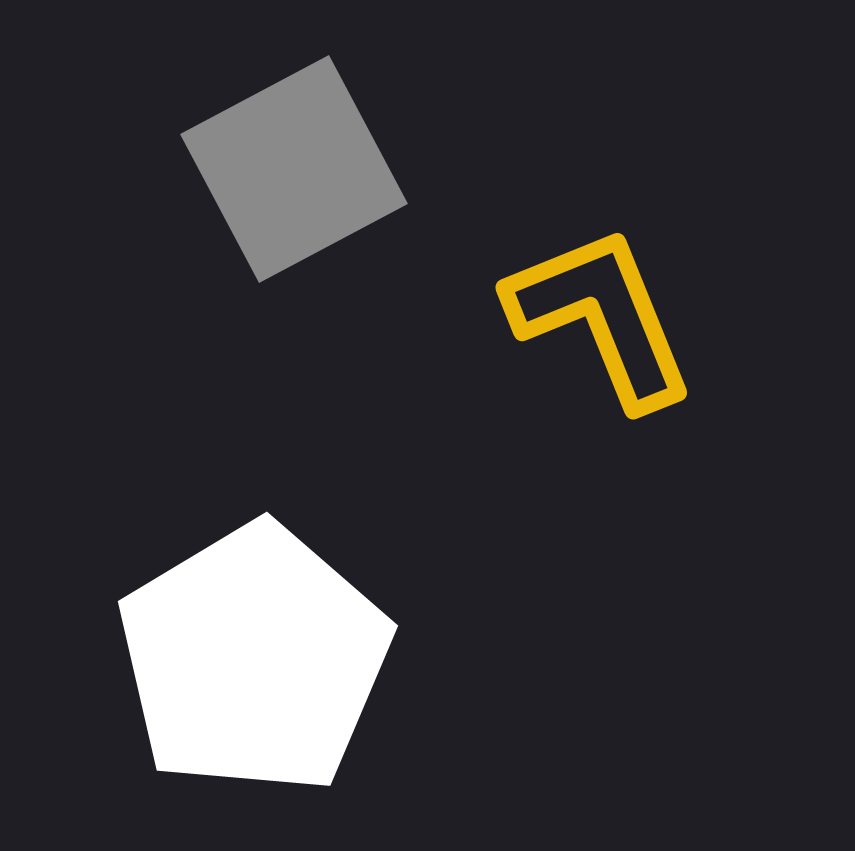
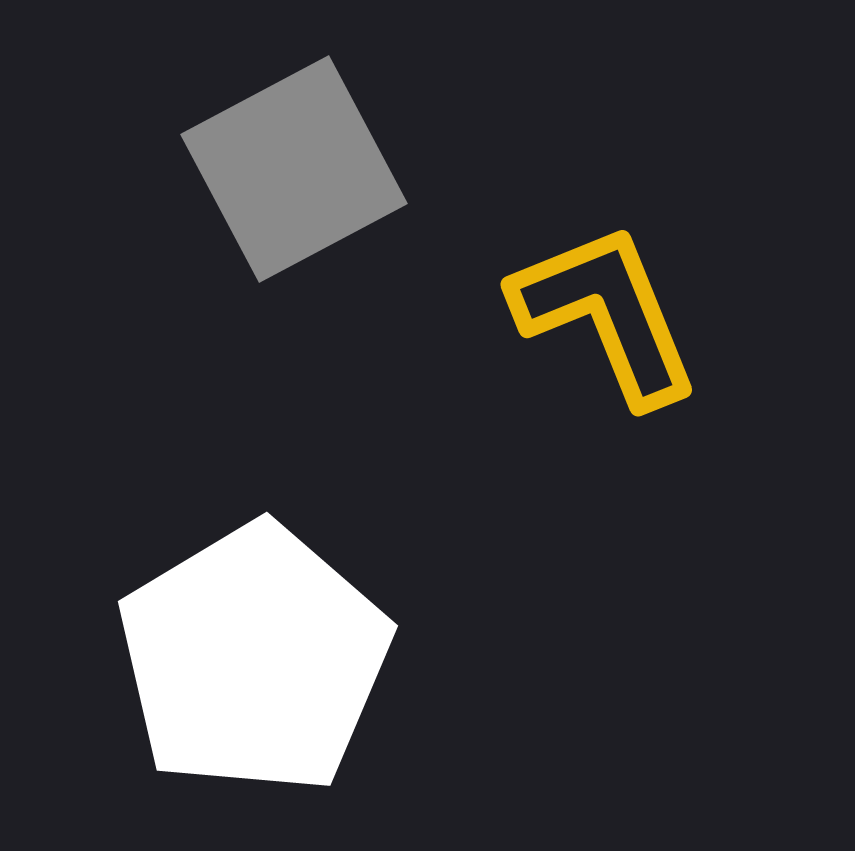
yellow L-shape: moved 5 px right, 3 px up
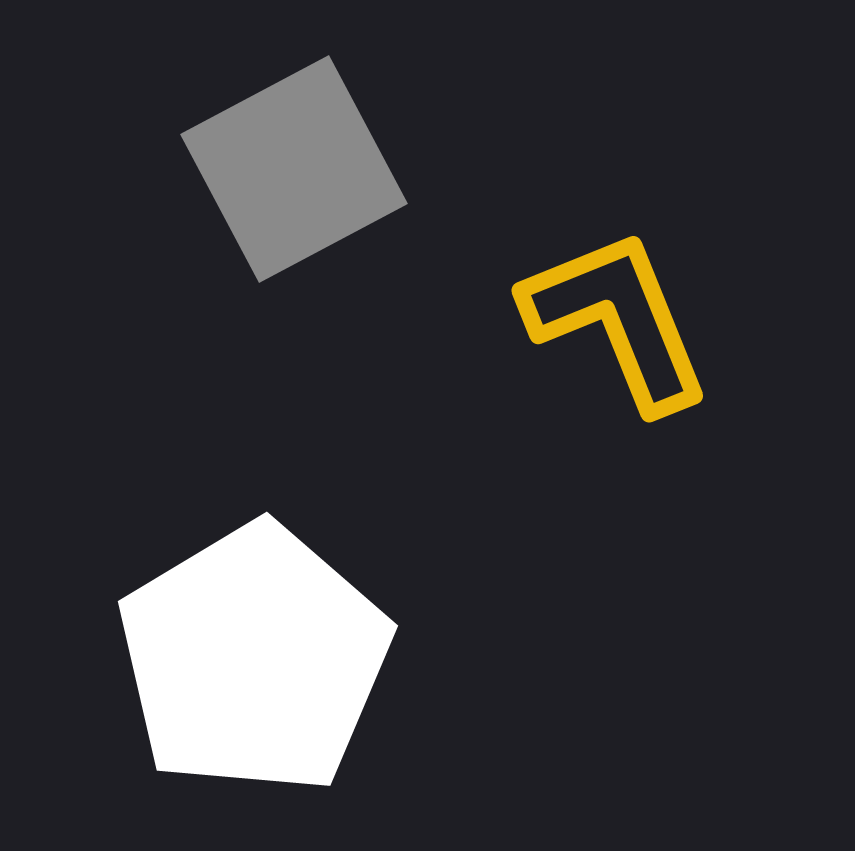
yellow L-shape: moved 11 px right, 6 px down
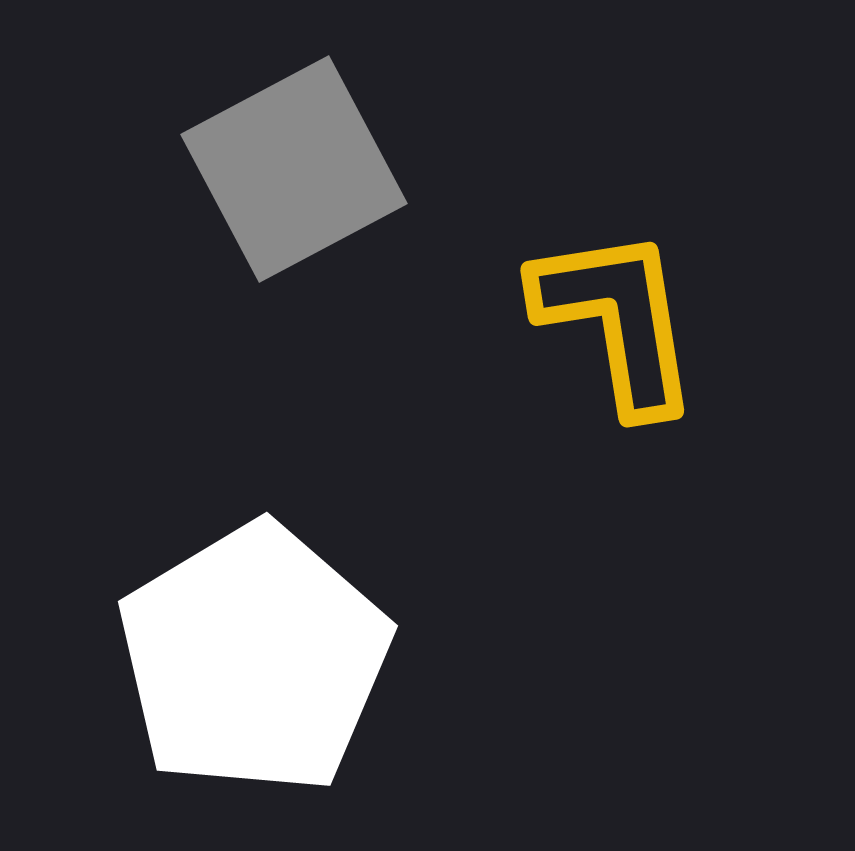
yellow L-shape: rotated 13 degrees clockwise
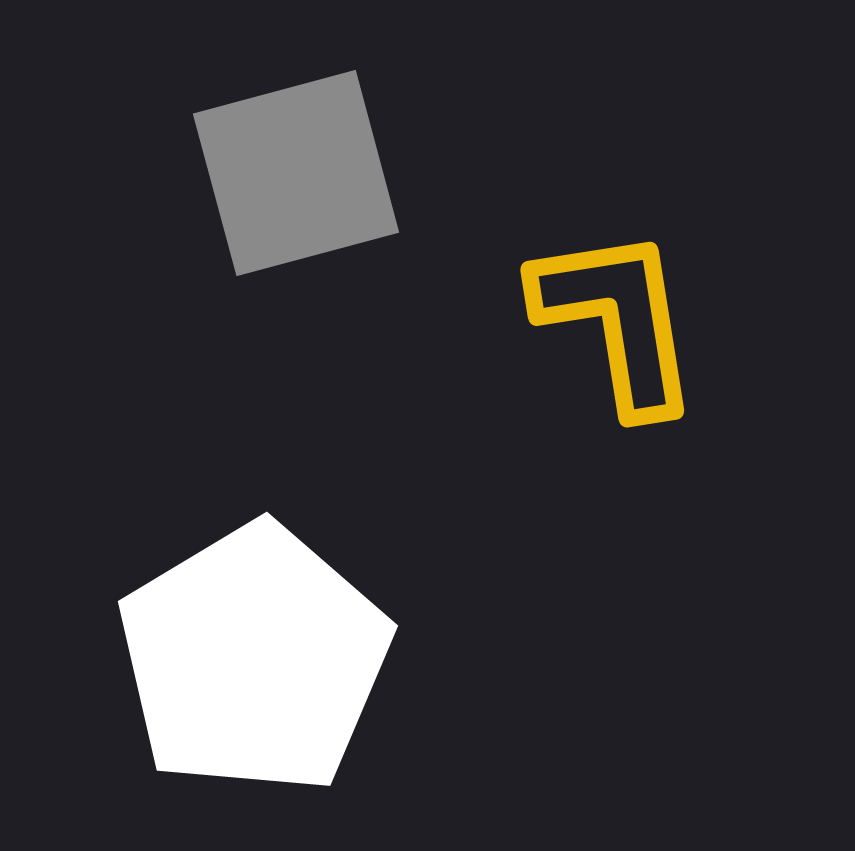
gray square: moved 2 px right, 4 px down; rotated 13 degrees clockwise
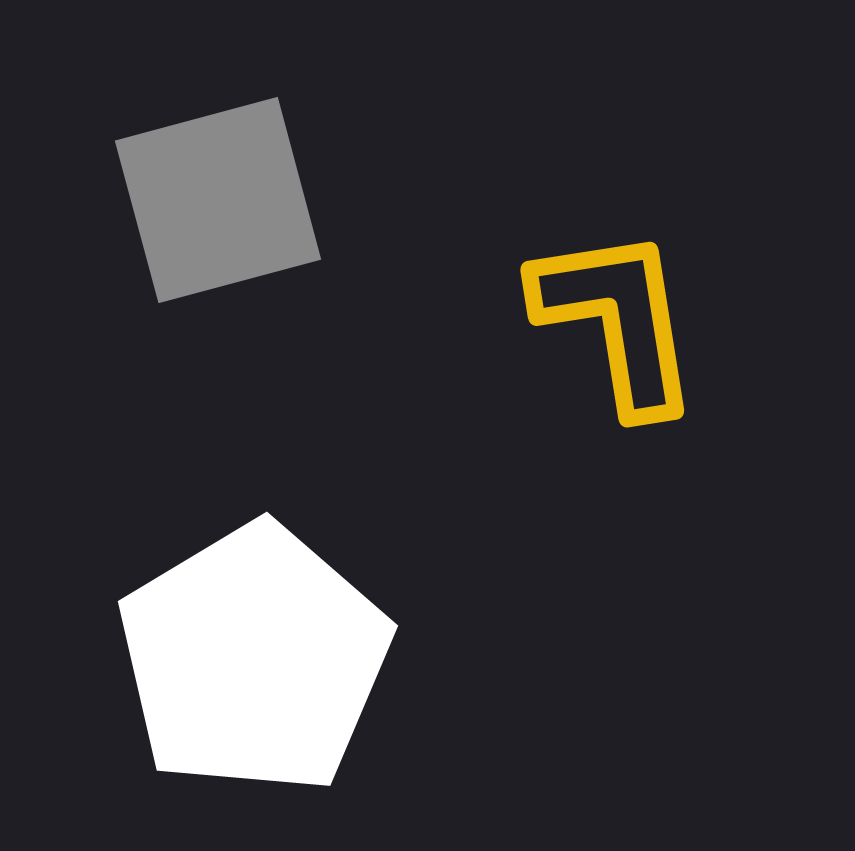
gray square: moved 78 px left, 27 px down
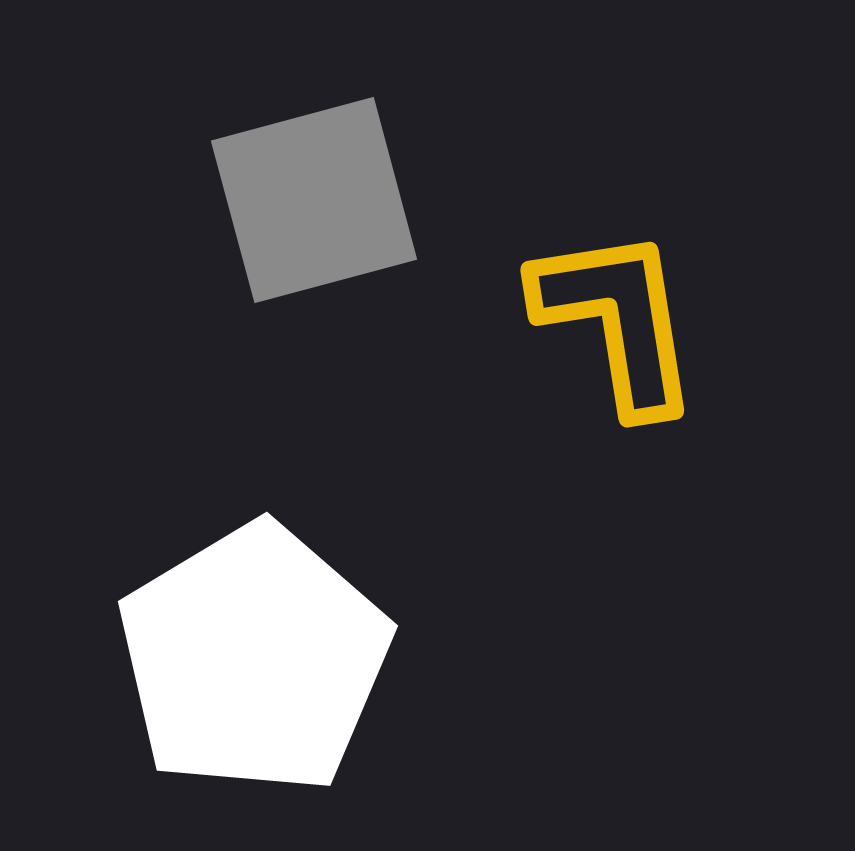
gray square: moved 96 px right
